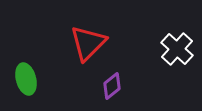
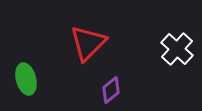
purple diamond: moved 1 px left, 4 px down
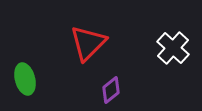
white cross: moved 4 px left, 1 px up
green ellipse: moved 1 px left
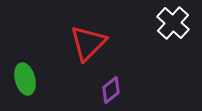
white cross: moved 25 px up
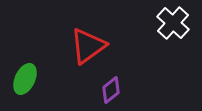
red triangle: moved 3 px down; rotated 9 degrees clockwise
green ellipse: rotated 40 degrees clockwise
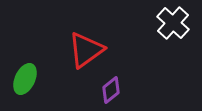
red triangle: moved 2 px left, 4 px down
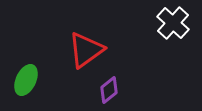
green ellipse: moved 1 px right, 1 px down
purple diamond: moved 2 px left
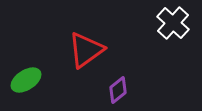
green ellipse: rotated 32 degrees clockwise
purple diamond: moved 9 px right
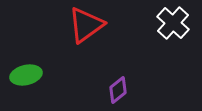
red triangle: moved 25 px up
green ellipse: moved 5 px up; rotated 20 degrees clockwise
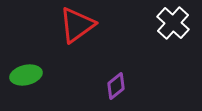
red triangle: moved 9 px left
purple diamond: moved 2 px left, 4 px up
